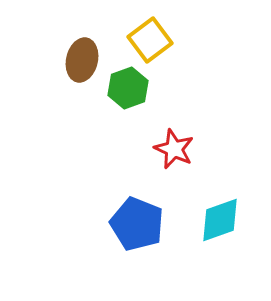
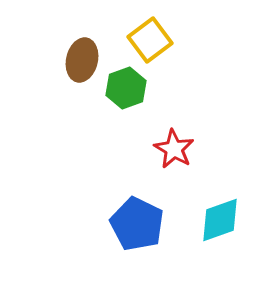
green hexagon: moved 2 px left
red star: rotated 6 degrees clockwise
blue pentagon: rotated 4 degrees clockwise
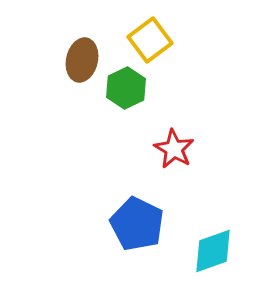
green hexagon: rotated 6 degrees counterclockwise
cyan diamond: moved 7 px left, 31 px down
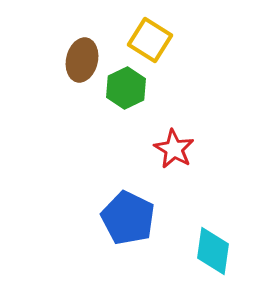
yellow square: rotated 21 degrees counterclockwise
blue pentagon: moved 9 px left, 6 px up
cyan diamond: rotated 63 degrees counterclockwise
